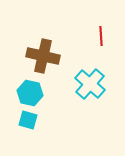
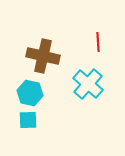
red line: moved 3 px left, 6 px down
cyan cross: moved 2 px left
cyan square: rotated 18 degrees counterclockwise
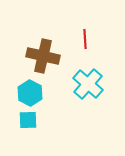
red line: moved 13 px left, 3 px up
cyan hexagon: rotated 15 degrees clockwise
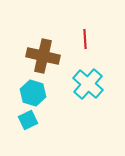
cyan hexagon: moved 3 px right; rotated 10 degrees counterclockwise
cyan square: rotated 24 degrees counterclockwise
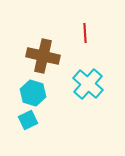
red line: moved 6 px up
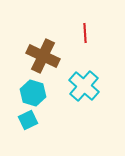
brown cross: rotated 12 degrees clockwise
cyan cross: moved 4 px left, 2 px down
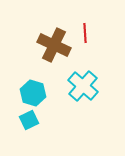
brown cross: moved 11 px right, 11 px up
cyan cross: moved 1 px left
cyan square: moved 1 px right
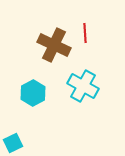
cyan cross: rotated 12 degrees counterclockwise
cyan hexagon: rotated 15 degrees clockwise
cyan square: moved 16 px left, 23 px down
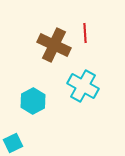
cyan hexagon: moved 8 px down
